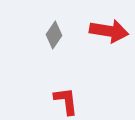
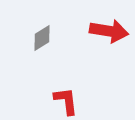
gray diamond: moved 12 px left, 3 px down; rotated 24 degrees clockwise
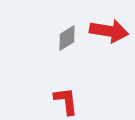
gray diamond: moved 25 px right
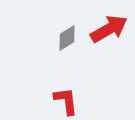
red arrow: moved 2 px up; rotated 39 degrees counterclockwise
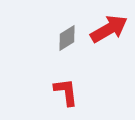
red L-shape: moved 9 px up
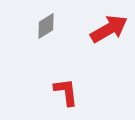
gray diamond: moved 21 px left, 12 px up
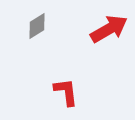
gray diamond: moved 9 px left
